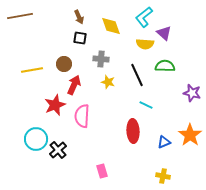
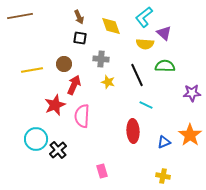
purple star: rotated 18 degrees counterclockwise
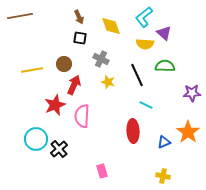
gray cross: rotated 21 degrees clockwise
orange star: moved 2 px left, 3 px up
black cross: moved 1 px right, 1 px up
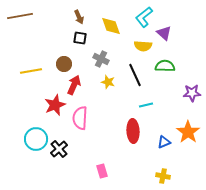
yellow semicircle: moved 2 px left, 2 px down
yellow line: moved 1 px left, 1 px down
black line: moved 2 px left
cyan line: rotated 40 degrees counterclockwise
pink semicircle: moved 2 px left, 2 px down
